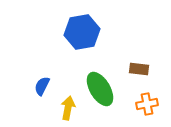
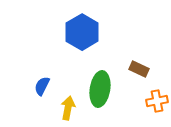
blue hexagon: rotated 20 degrees counterclockwise
brown rectangle: rotated 18 degrees clockwise
green ellipse: rotated 40 degrees clockwise
orange cross: moved 10 px right, 3 px up
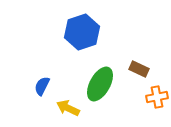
blue hexagon: rotated 12 degrees clockwise
green ellipse: moved 5 px up; rotated 20 degrees clockwise
orange cross: moved 4 px up
yellow arrow: rotated 75 degrees counterclockwise
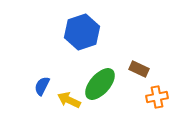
green ellipse: rotated 12 degrees clockwise
yellow arrow: moved 1 px right, 8 px up
